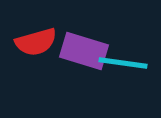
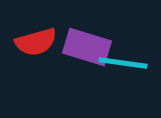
purple rectangle: moved 3 px right, 4 px up
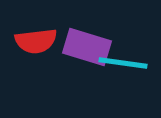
red semicircle: moved 1 px up; rotated 9 degrees clockwise
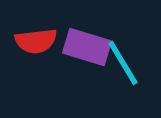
cyan line: rotated 51 degrees clockwise
